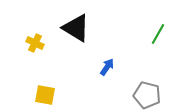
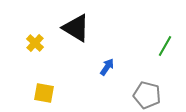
green line: moved 7 px right, 12 px down
yellow cross: rotated 18 degrees clockwise
yellow square: moved 1 px left, 2 px up
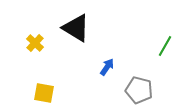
gray pentagon: moved 8 px left, 5 px up
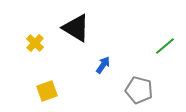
green line: rotated 20 degrees clockwise
blue arrow: moved 4 px left, 2 px up
yellow square: moved 3 px right, 2 px up; rotated 30 degrees counterclockwise
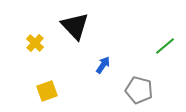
black triangle: moved 1 px left, 2 px up; rotated 16 degrees clockwise
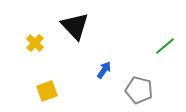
blue arrow: moved 1 px right, 5 px down
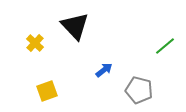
blue arrow: rotated 18 degrees clockwise
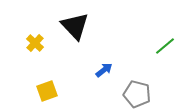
gray pentagon: moved 2 px left, 4 px down
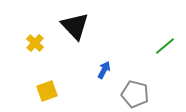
blue arrow: rotated 24 degrees counterclockwise
gray pentagon: moved 2 px left
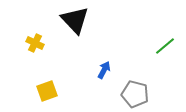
black triangle: moved 6 px up
yellow cross: rotated 18 degrees counterclockwise
